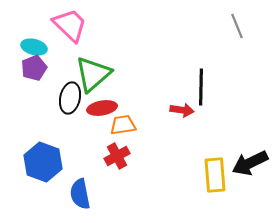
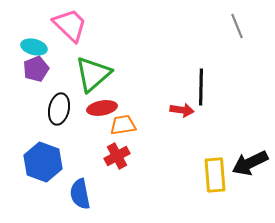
purple pentagon: moved 2 px right, 1 px down
black ellipse: moved 11 px left, 11 px down
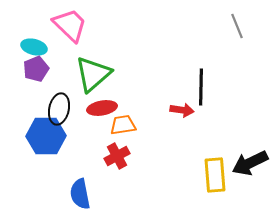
blue hexagon: moved 3 px right, 26 px up; rotated 21 degrees counterclockwise
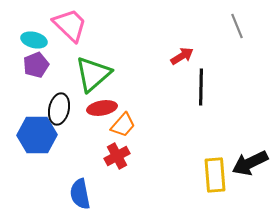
cyan ellipse: moved 7 px up
purple pentagon: moved 4 px up
red arrow: moved 54 px up; rotated 40 degrees counterclockwise
orange trapezoid: rotated 140 degrees clockwise
blue hexagon: moved 9 px left, 1 px up
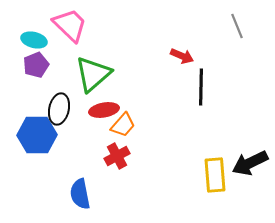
red arrow: rotated 55 degrees clockwise
red ellipse: moved 2 px right, 2 px down
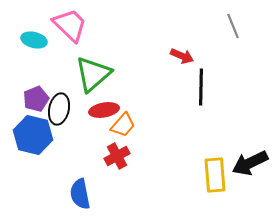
gray line: moved 4 px left
purple pentagon: moved 34 px down
blue hexagon: moved 4 px left; rotated 15 degrees clockwise
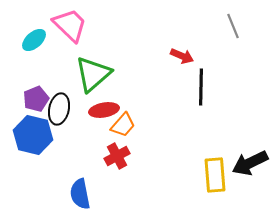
cyan ellipse: rotated 55 degrees counterclockwise
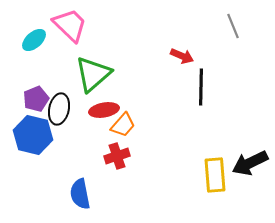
red cross: rotated 10 degrees clockwise
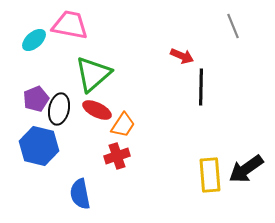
pink trapezoid: rotated 33 degrees counterclockwise
red ellipse: moved 7 px left; rotated 36 degrees clockwise
orange trapezoid: rotated 8 degrees counterclockwise
blue hexagon: moved 6 px right, 11 px down
black arrow: moved 4 px left, 6 px down; rotated 9 degrees counterclockwise
yellow rectangle: moved 5 px left
